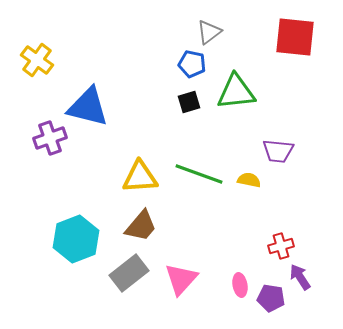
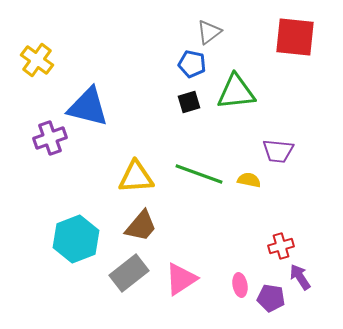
yellow triangle: moved 4 px left
pink triangle: rotated 15 degrees clockwise
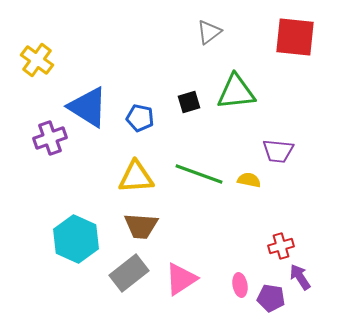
blue pentagon: moved 52 px left, 54 px down
blue triangle: rotated 18 degrees clockwise
brown trapezoid: rotated 54 degrees clockwise
cyan hexagon: rotated 15 degrees counterclockwise
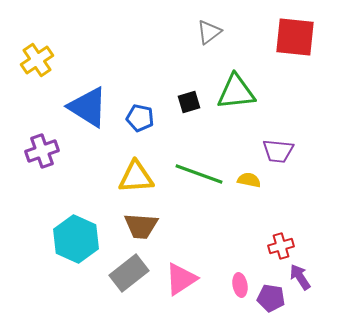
yellow cross: rotated 20 degrees clockwise
purple cross: moved 8 px left, 13 px down
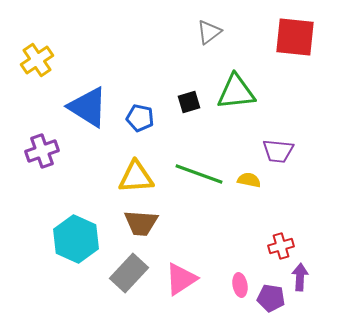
brown trapezoid: moved 3 px up
gray rectangle: rotated 9 degrees counterclockwise
purple arrow: rotated 36 degrees clockwise
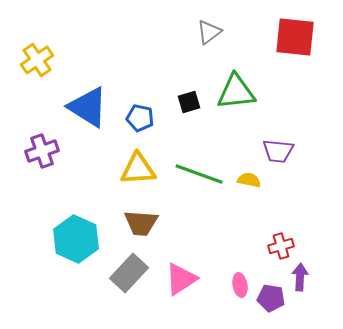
yellow triangle: moved 2 px right, 8 px up
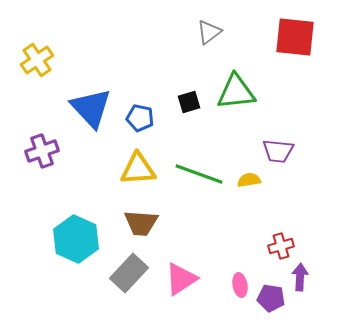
blue triangle: moved 3 px right, 1 px down; rotated 15 degrees clockwise
yellow semicircle: rotated 20 degrees counterclockwise
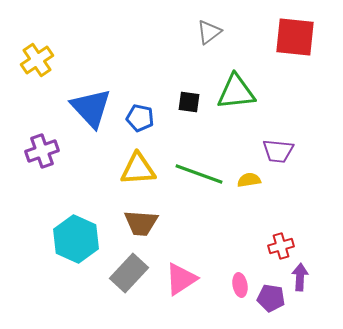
black square: rotated 25 degrees clockwise
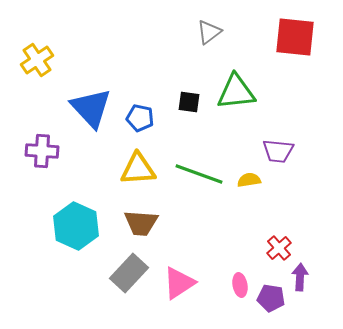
purple cross: rotated 24 degrees clockwise
cyan hexagon: moved 13 px up
red cross: moved 2 px left, 2 px down; rotated 25 degrees counterclockwise
pink triangle: moved 2 px left, 4 px down
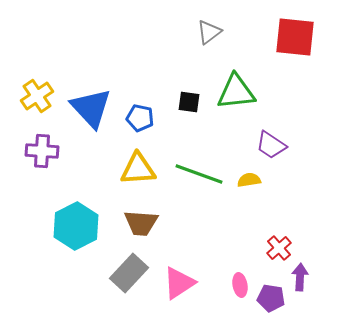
yellow cross: moved 36 px down
purple trapezoid: moved 7 px left, 6 px up; rotated 28 degrees clockwise
cyan hexagon: rotated 9 degrees clockwise
